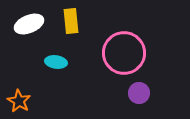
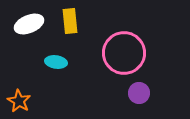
yellow rectangle: moved 1 px left
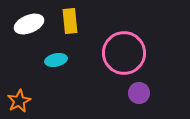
cyan ellipse: moved 2 px up; rotated 20 degrees counterclockwise
orange star: rotated 15 degrees clockwise
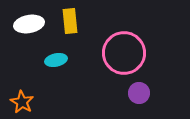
white ellipse: rotated 12 degrees clockwise
orange star: moved 3 px right, 1 px down; rotated 15 degrees counterclockwise
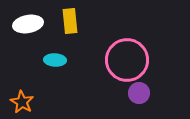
white ellipse: moved 1 px left
pink circle: moved 3 px right, 7 px down
cyan ellipse: moved 1 px left; rotated 15 degrees clockwise
